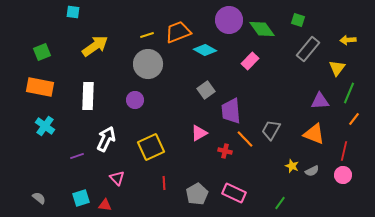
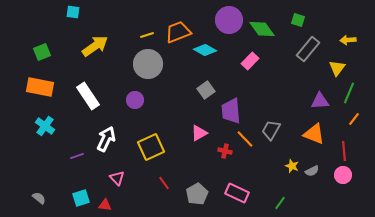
white rectangle at (88, 96): rotated 36 degrees counterclockwise
red line at (344, 151): rotated 18 degrees counterclockwise
red line at (164, 183): rotated 32 degrees counterclockwise
pink rectangle at (234, 193): moved 3 px right
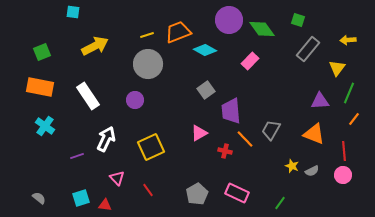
yellow arrow at (95, 46): rotated 8 degrees clockwise
red line at (164, 183): moved 16 px left, 7 px down
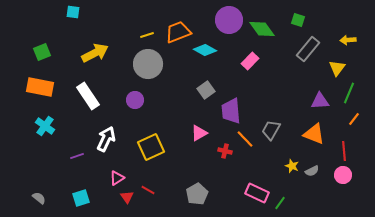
yellow arrow at (95, 46): moved 7 px down
pink triangle at (117, 178): rotated 42 degrees clockwise
red line at (148, 190): rotated 24 degrees counterclockwise
pink rectangle at (237, 193): moved 20 px right
red triangle at (105, 205): moved 22 px right, 8 px up; rotated 48 degrees clockwise
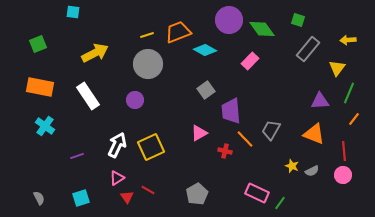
green square at (42, 52): moved 4 px left, 8 px up
white arrow at (106, 139): moved 11 px right, 6 px down
gray semicircle at (39, 198): rotated 24 degrees clockwise
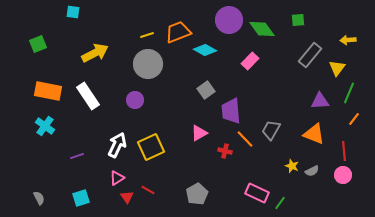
green square at (298, 20): rotated 24 degrees counterclockwise
gray rectangle at (308, 49): moved 2 px right, 6 px down
orange rectangle at (40, 87): moved 8 px right, 4 px down
